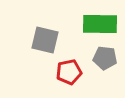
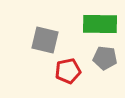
red pentagon: moved 1 px left, 1 px up
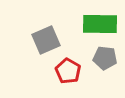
gray square: moved 1 px right; rotated 36 degrees counterclockwise
red pentagon: rotated 30 degrees counterclockwise
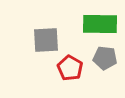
gray square: rotated 20 degrees clockwise
red pentagon: moved 2 px right, 3 px up
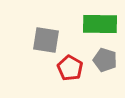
gray square: rotated 12 degrees clockwise
gray pentagon: moved 2 px down; rotated 10 degrees clockwise
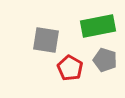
green rectangle: moved 2 px left, 2 px down; rotated 12 degrees counterclockwise
